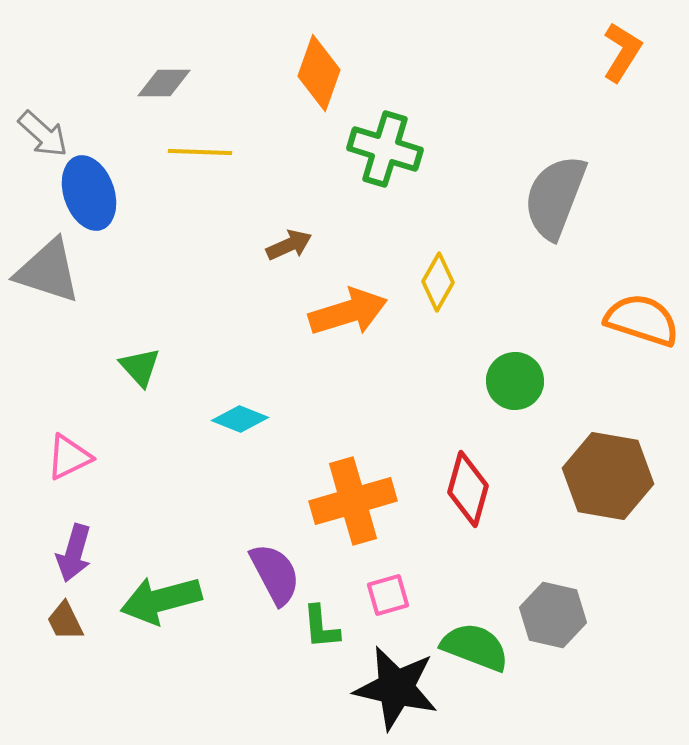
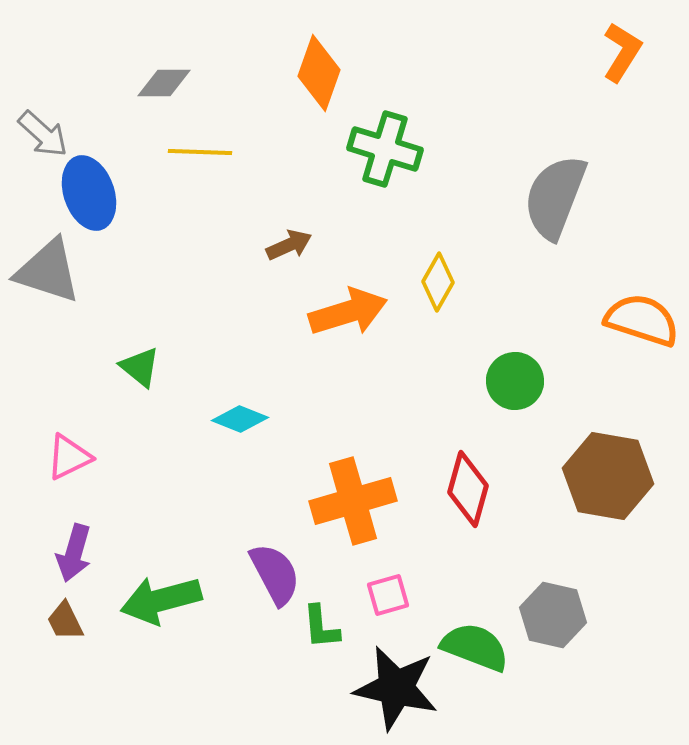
green triangle: rotated 9 degrees counterclockwise
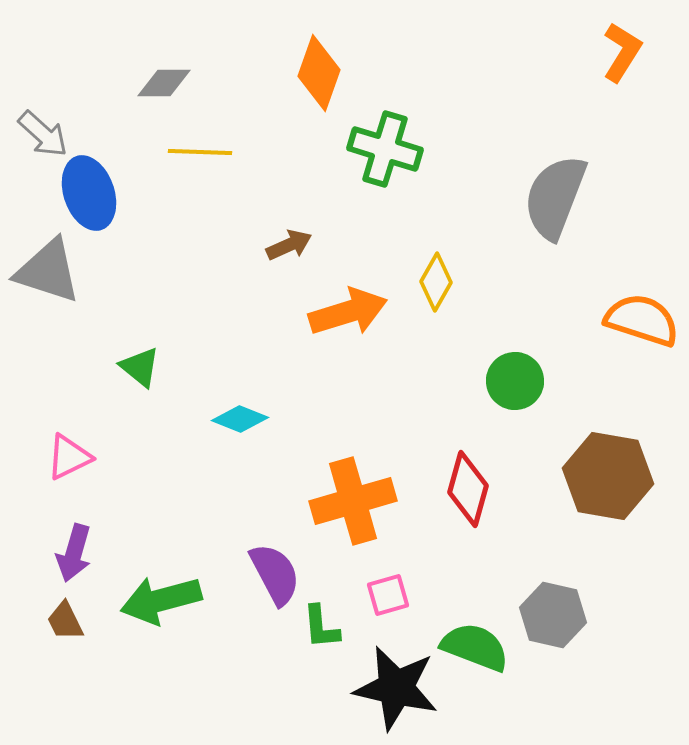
yellow diamond: moved 2 px left
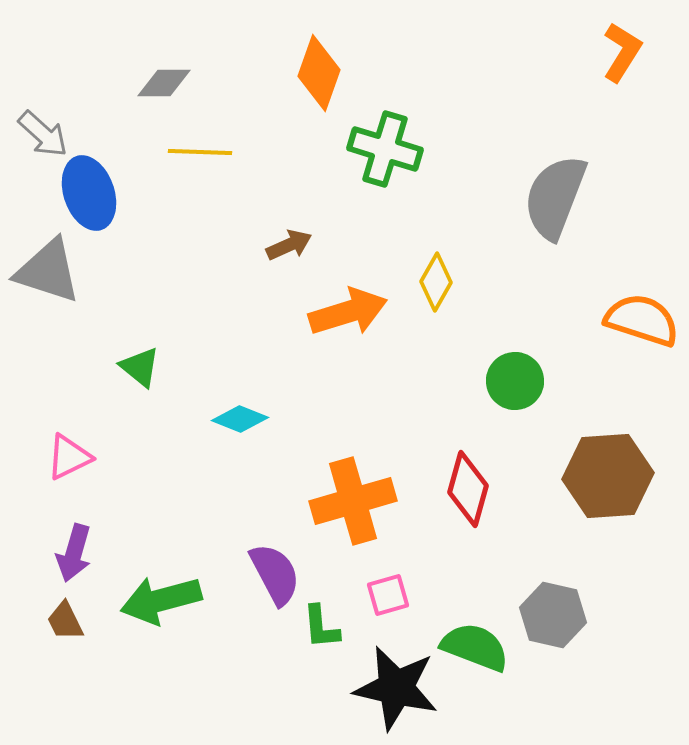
brown hexagon: rotated 14 degrees counterclockwise
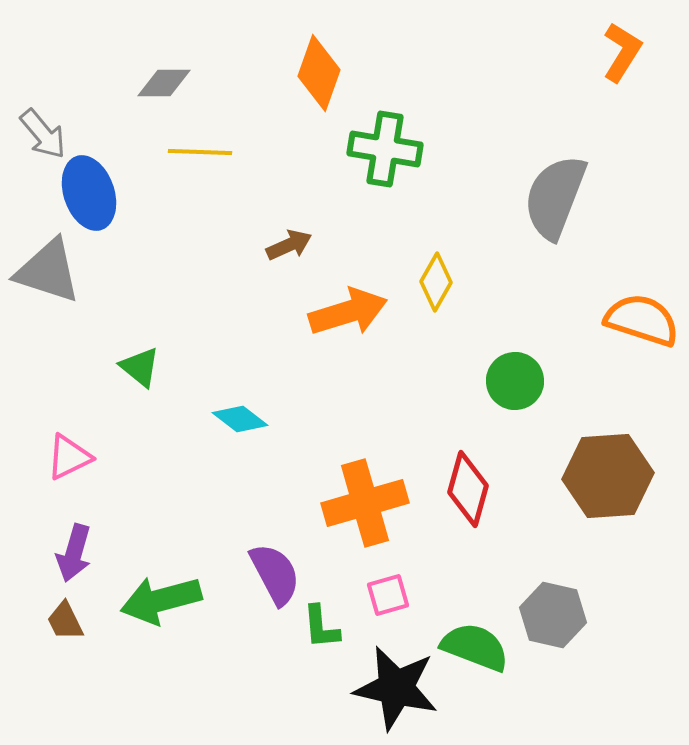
gray arrow: rotated 8 degrees clockwise
green cross: rotated 8 degrees counterclockwise
cyan diamond: rotated 16 degrees clockwise
orange cross: moved 12 px right, 2 px down
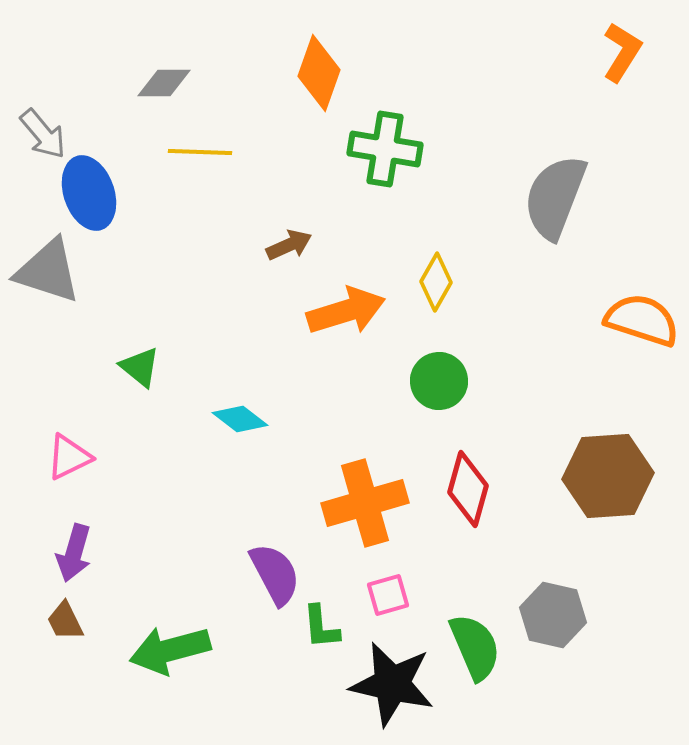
orange arrow: moved 2 px left, 1 px up
green circle: moved 76 px left
green arrow: moved 9 px right, 50 px down
green semicircle: rotated 46 degrees clockwise
black star: moved 4 px left, 4 px up
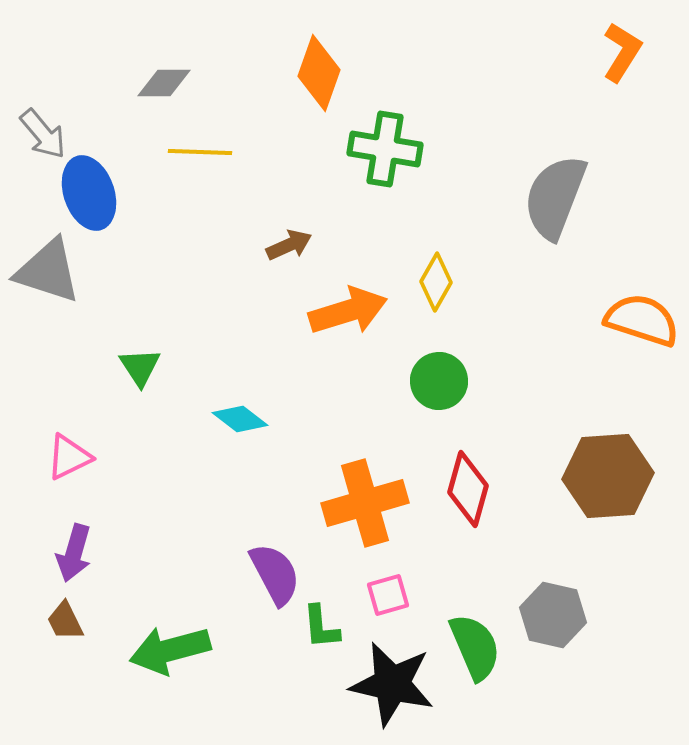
orange arrow: moved 2 px right
green triangle: rotated 18 degrees clockwise
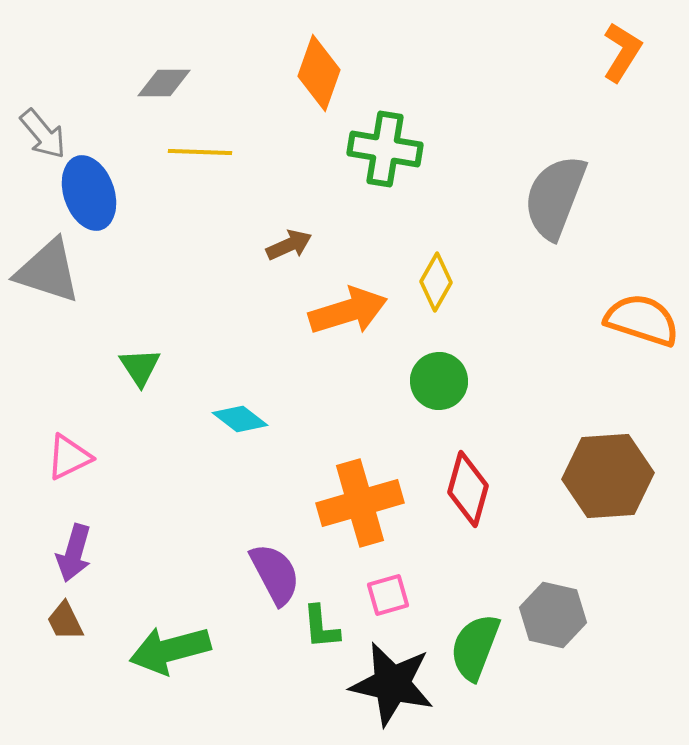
orange cross: moved 5 px left
green semicircle: rotated 136 degrees counterclockwise
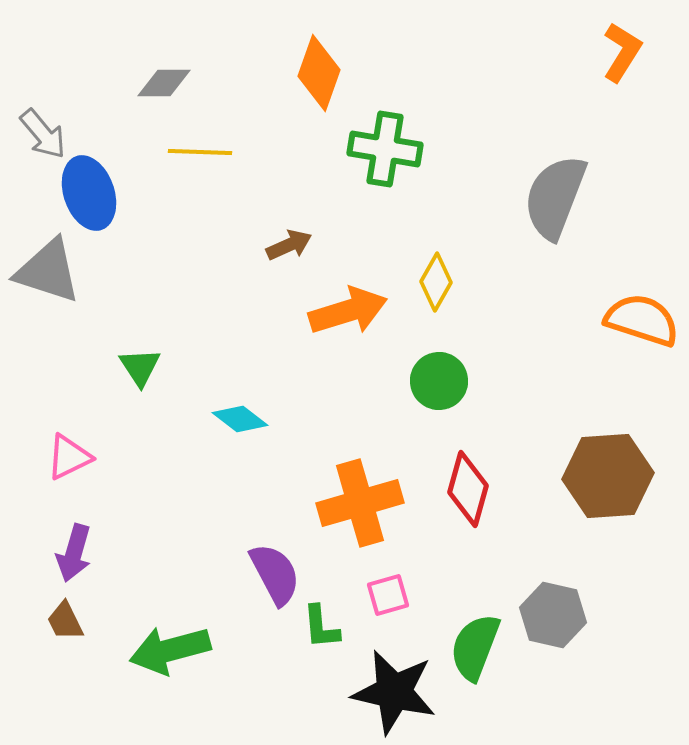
black star: moved 2 px right, 8 px down
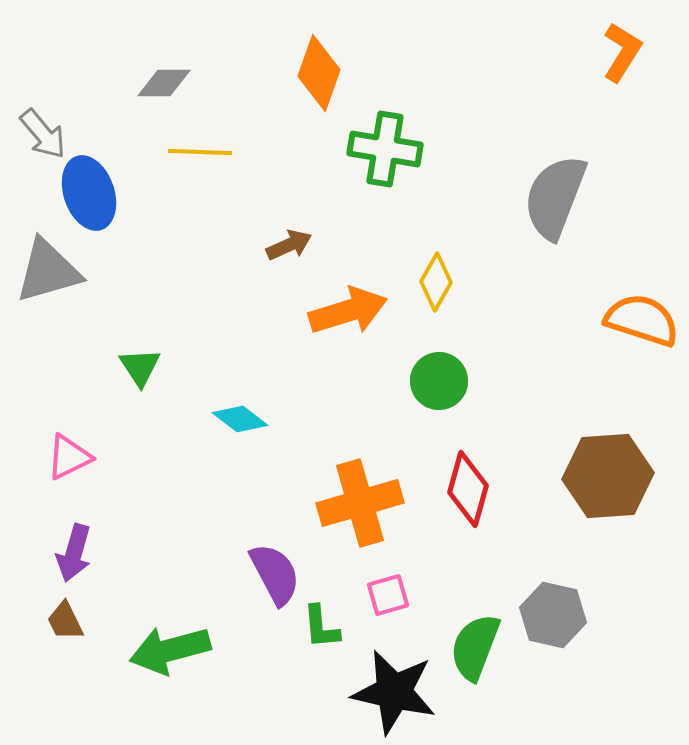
gray triangle: rotated 34 degrees counterclockwise
